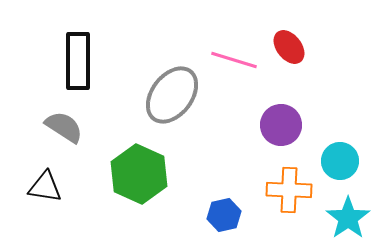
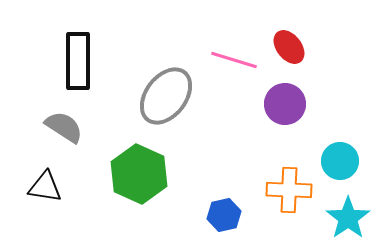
gray ellipse: moved 6 px left, 1 px down
purple circle: moved 4 px right, 21 px up
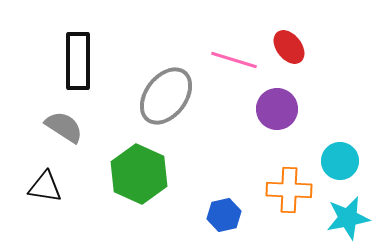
purple circle: moved 8 px left, 5 px down
cyan star: rotated 24 degrees clockwise
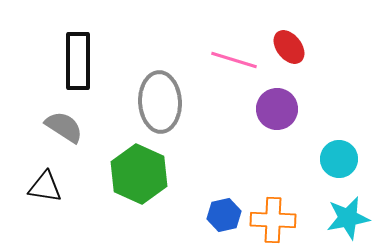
gray ellipse: moved 6 px left, 6 px down; rotated 40 degrees counterclockwise
cyan circle: moved 1 px left, 2 px up
orange cross: moved 16 px left, 30 px down
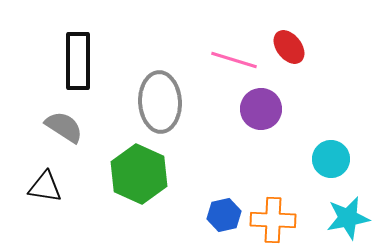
purple circle: moved 16 px left
cyan circle: moved 8 px left
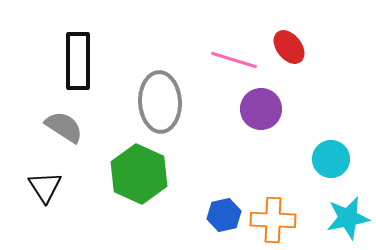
black triangle: rotated 48 degrees clockwise
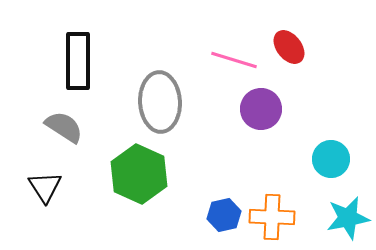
orange cross: moved 1 px left, 3 px up
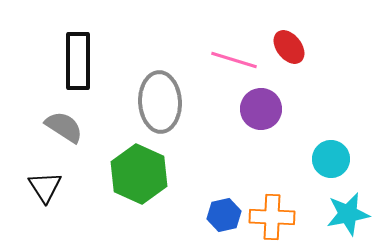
cyan star: moved 4 px up
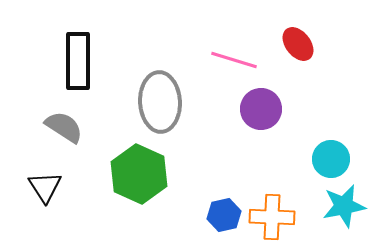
red ellipse: moved 9 px right, 3 px up
cyan star: moved 4 px left, 8 px up
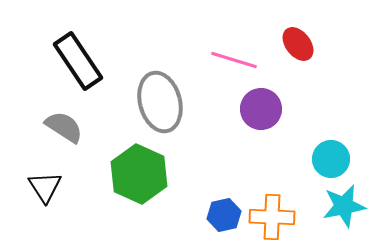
black rectangle: rotated 34 degrees counterclockwise
gray ellipse: rotated 12 degrees counterclockwise
